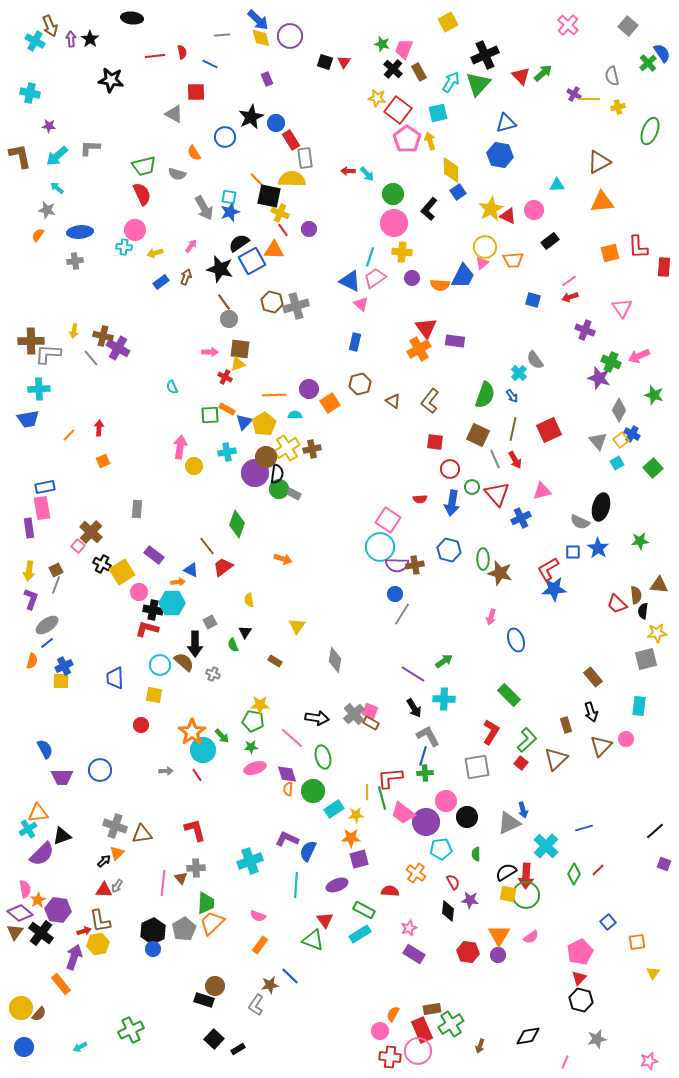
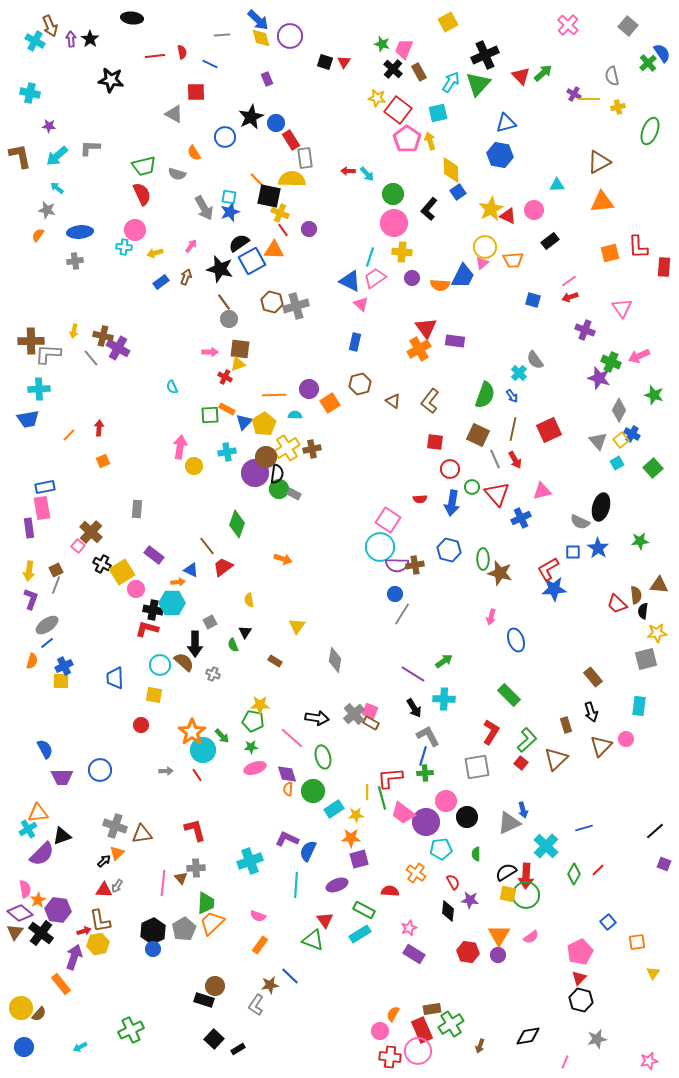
pink circle at (139, 592): moved 3 px left, 3 px up
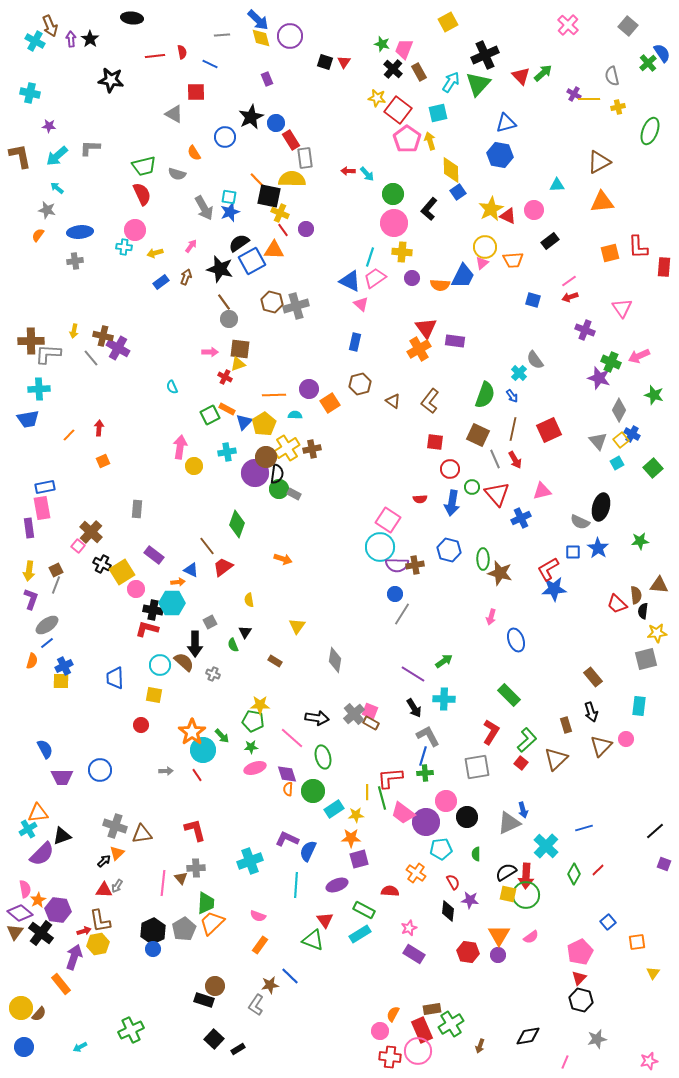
purple circle at (309, 229): moved 3 px left
green square at (210, 415): rotated 24 degrees counterclockwise
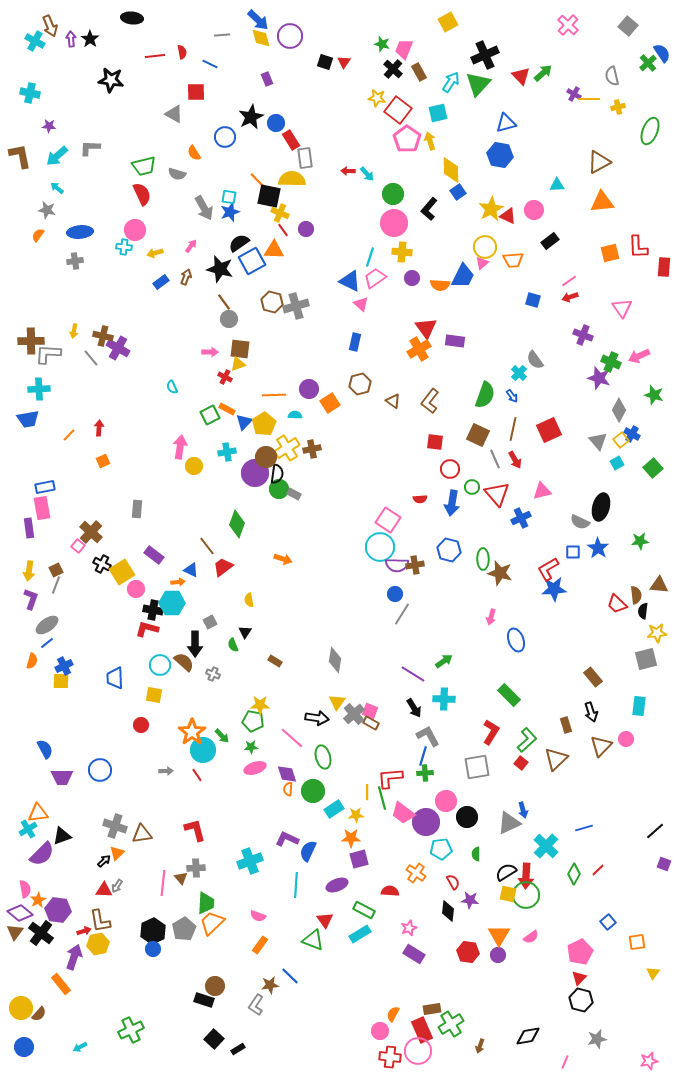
purple cross at (585, 330): moved 2 px left, 5 px down
yellow triangle at (297, 626): moved 40 px right, 76 px down
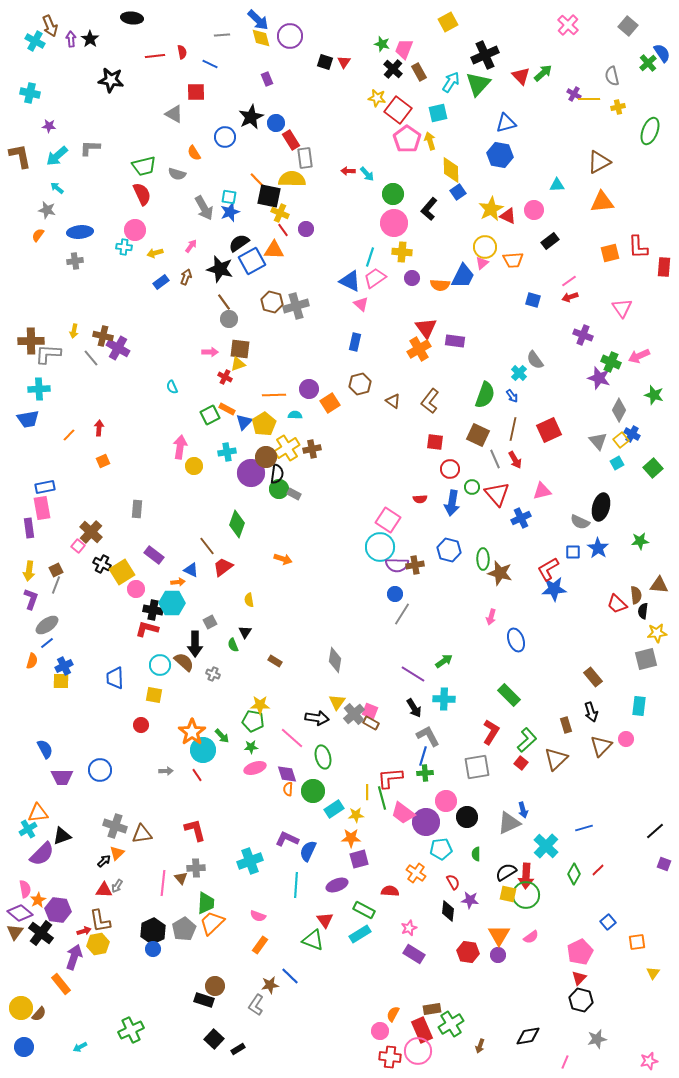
purple circle at (255, 473): moved 4 px left
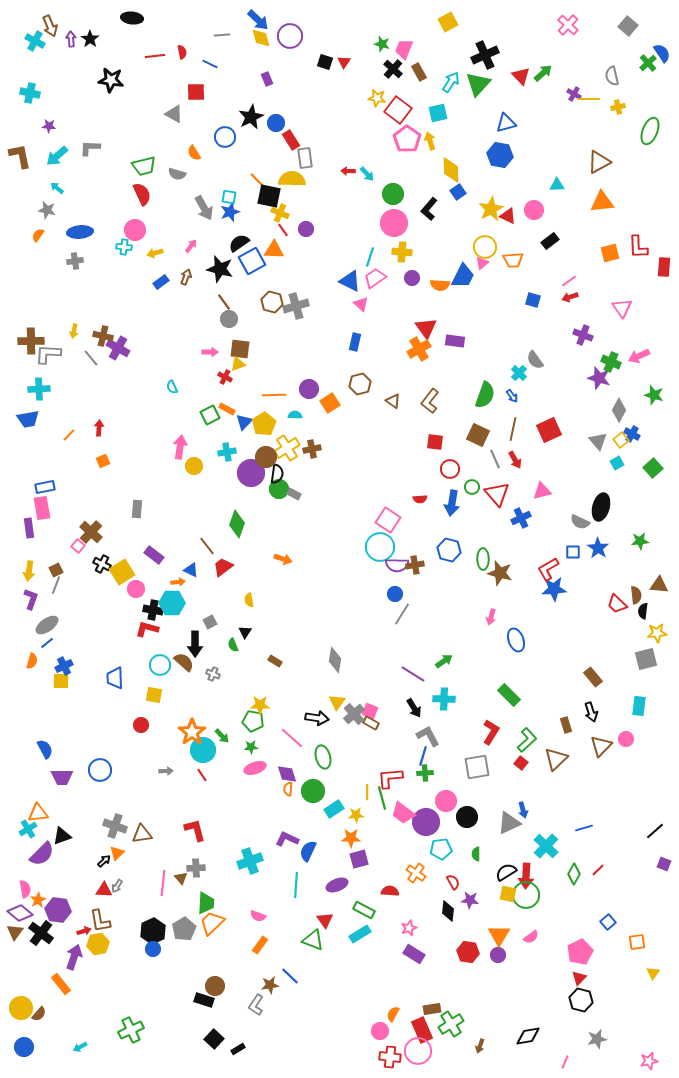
red line at (197, 775): moved 5 px right
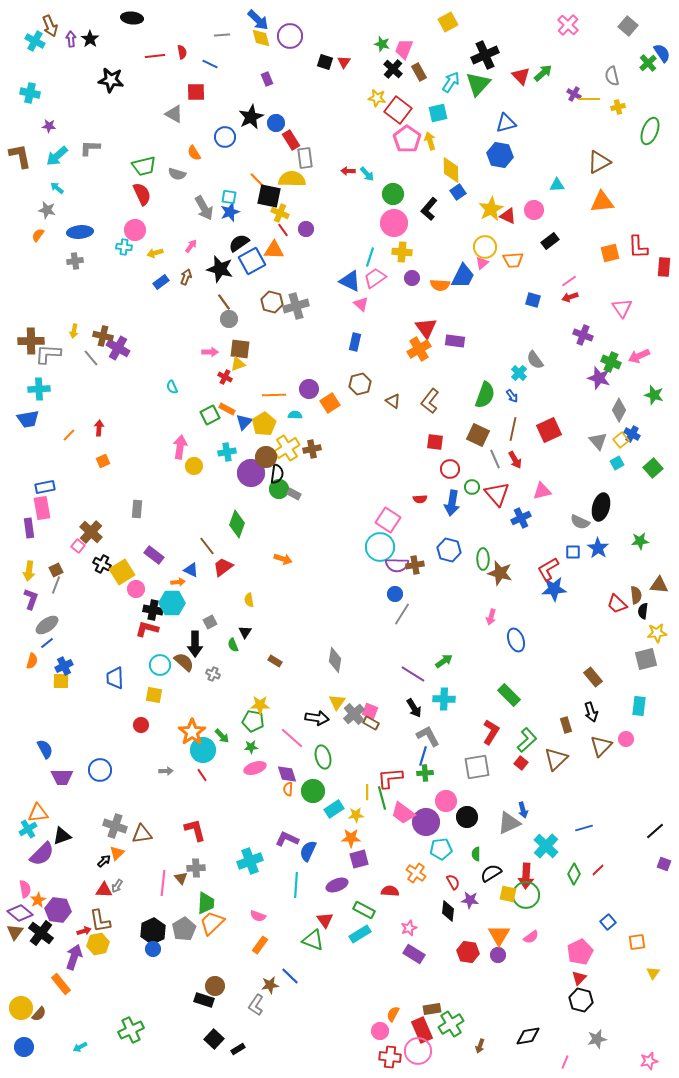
black semicircle at (506, 872): moved 15 px left, 1 px down
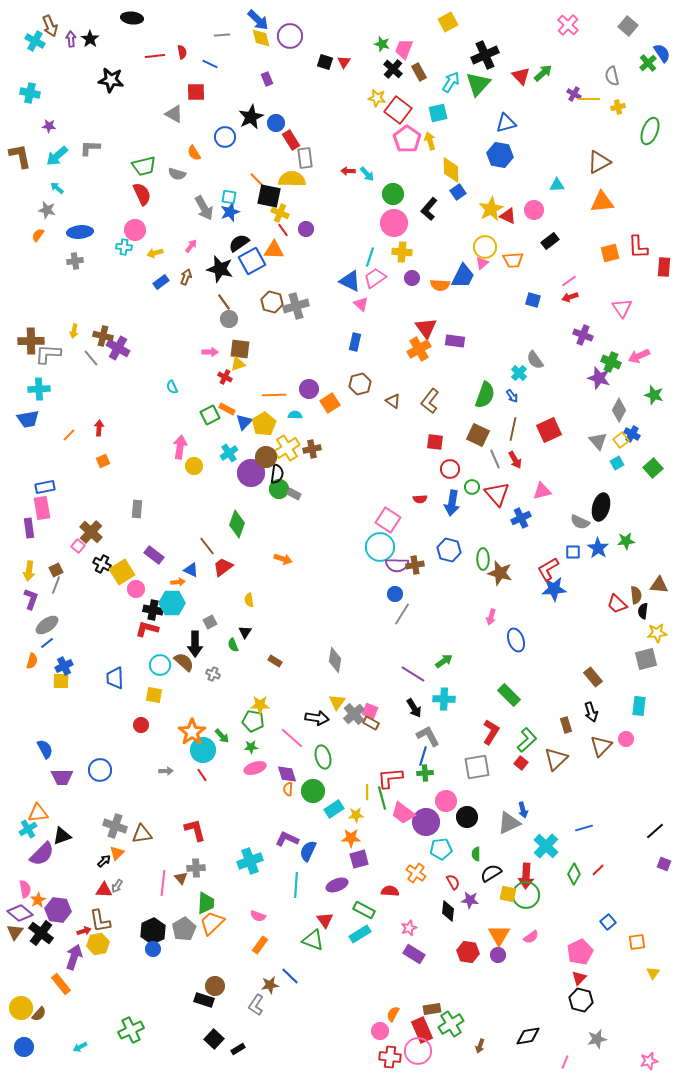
cyan cross at (227, 452): moved 2 px right, 1 px down; rotated 24 degrees counterclockwise
green star at (640, 541): moved 14 px left
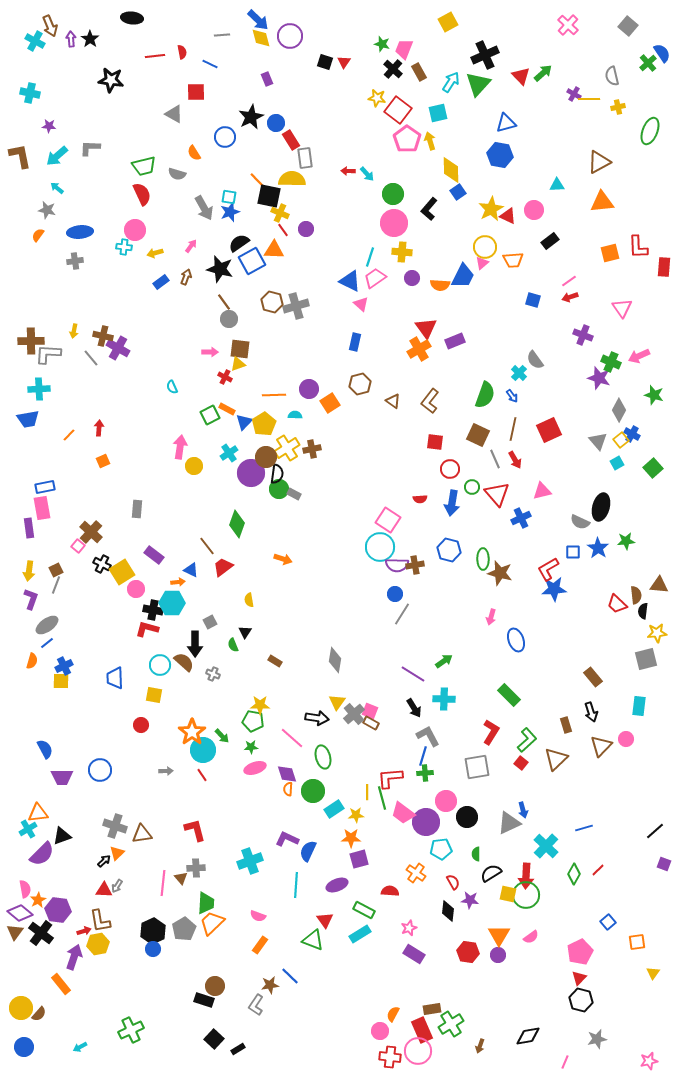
purple rectangle at (455, 341): rotated 30 degrees counterclockwise
